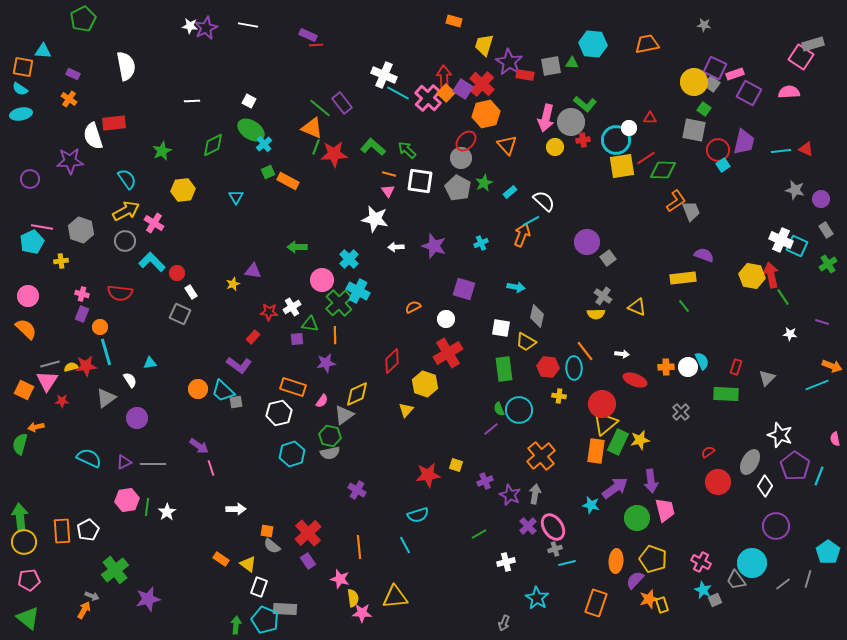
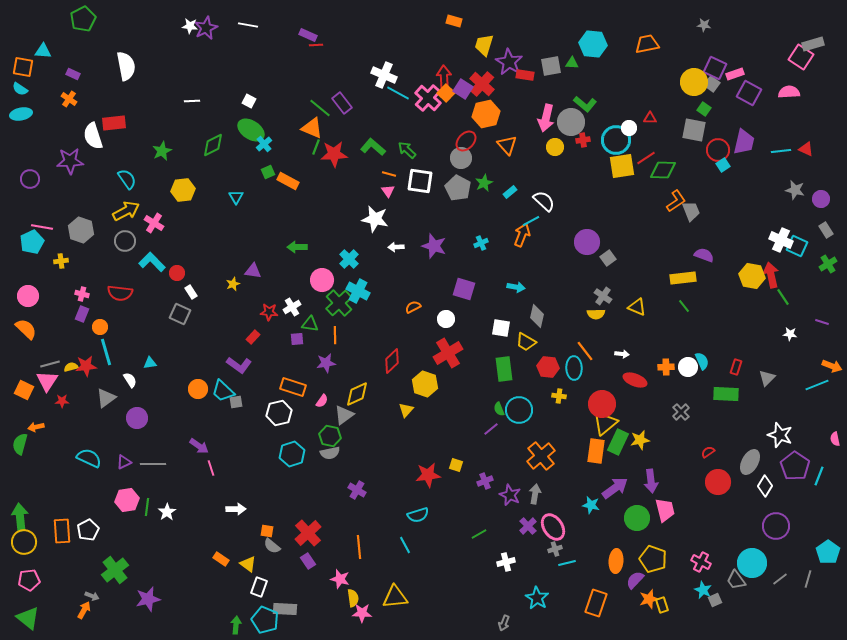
gray line at (783, 584): moved 3 px left, 5 px up
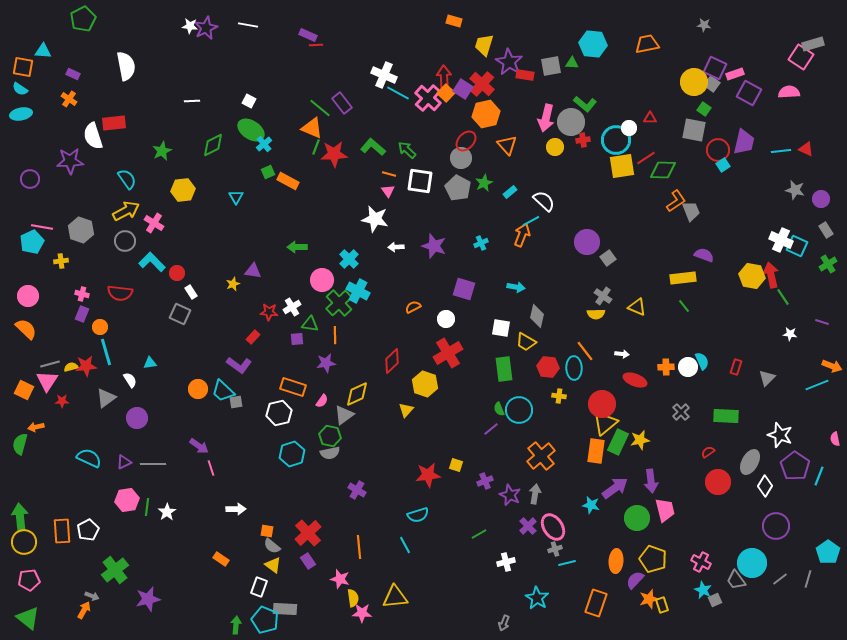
green rectangle at (726, 394): moved 22 px down
yellow triangle at (248, 564): moved 25 px right, 1 px down
